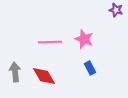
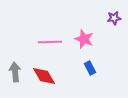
purple star: moved 2 px left, 8 px down; rotated 24 degrees counterclockwise
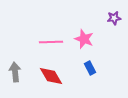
pink line: moved 1 px right
red diamond: moved 7 px right
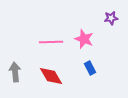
purple star: moved 3 px left
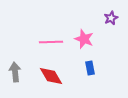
purple star: rotated 16 degrees counterclockwise
blue rectangle: rotated 16 degrees clockwise
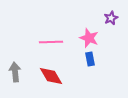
pink star: moved 5 px right, 1 px up
blue rectangle: moved 9 px up
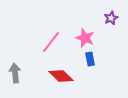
pink star: moved 4 px left
pink line: rotated 50 degrees counterclockwise
gray arrow: moved 1 px down
red diamond: moved 10 px right; rotated 15 degrees counterclockwise
